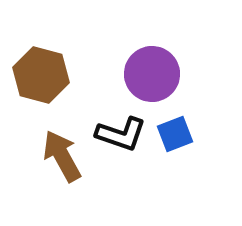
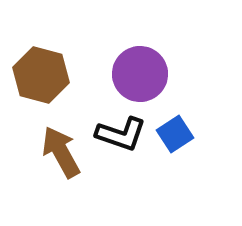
purple circle: moved 12 px left
blue square: rotated 12 degrees counterclockwise
brown arrow: moved 1 px left, 4 px up
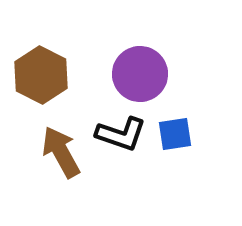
brown hexagon: rotated 12 degrees clockwise
blue square: rotated 24 degrees clockwise
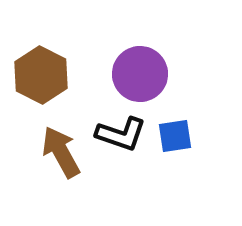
blue square: moved 2 px down
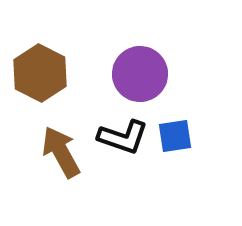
brown hexagon: moved 1 px left, 2 px up
black L-shape: moved 2 px right, 3 px down
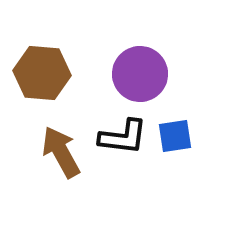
brown hexagon: moved 2 px right; rotated 22 degrees counterclockwise
black L-shape: rotated 12 degrees counterclockwise
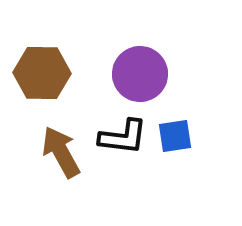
brown hexagon: rotated 4 degrees counterclockwise
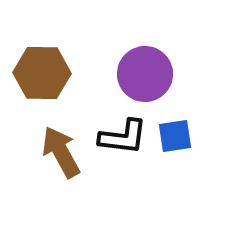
purple circle: moved 5 px right
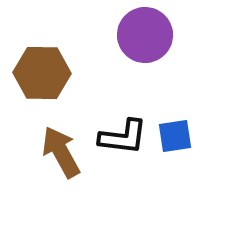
purple circle: moved 39 px up
